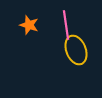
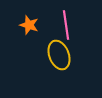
yellow ellipse: moved 17 px left, 5 px down
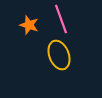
pink line: moved 5 px left, 6 px up; rotated 12 degrees counterclockwise
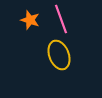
orange star: moved 1 px right, 5 px up
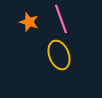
orange star: moved 1 px left, 2 px down
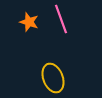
yellow ellipse: moved 6 px left, 23 px down
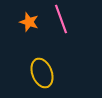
yellow ellipse: moved 11 px left, 5 px up
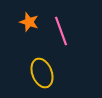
pink line: moved 12 px down
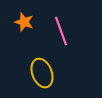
orange star: moved 5 px left
